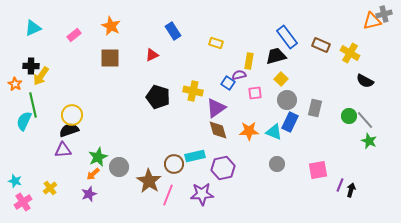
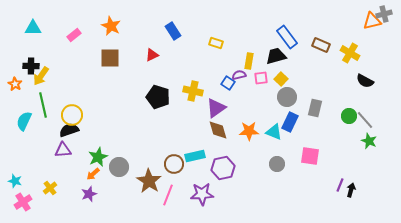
cyan triangle at (33, 28): rotated 24 degrees clockwise
pink square at (255, 93): moved 6 px right, 15 px up
gray circle at (287, 100): moved 3 px up
green line at (33, 105): moved 10 px right
pink square at (318, 170): moved 8 px left, 14 px up; rotated 18 degrees clockwise
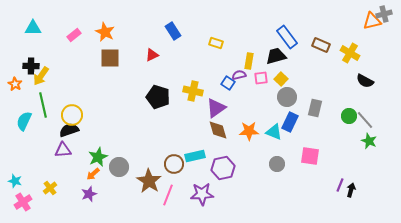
orange star at (111, 26): moved 6 px left, 6 px down
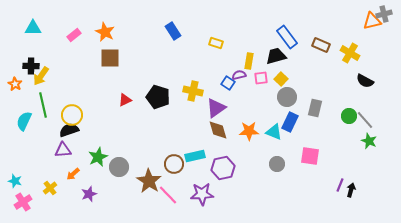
red triangle at (152, 55): moved 27 px left, 45 px down
orange arrow at (93, 174): moved 20 px left
pink line at (168, 195): rotated 65 degrees counterclockwise
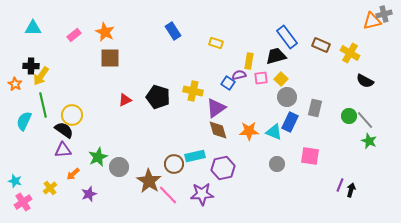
black semicircle at (69, 130): moved 5 px left; rotated 54 degrees clockwise
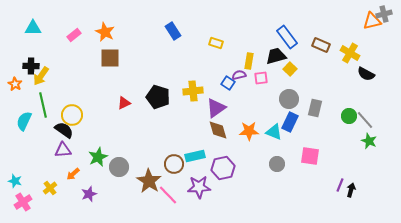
yellow square at (281, 79): moved 9 px right, 10 px up
black semicircle at (365, 81): moved 1 px right, 7 px up
yellow cross at (193, 91): rotated 18 degrees counterclockwise
gray circle at (287, 97): moved 2 px right, 2 px down
red triangle at (125, 100): moved 1 px left, 3 px down
purple star at (202, 194): moved 3 px left, 7 px up
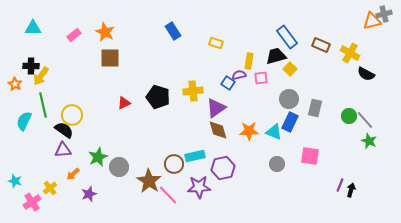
pink cross at (23, 202): moved 9 px right
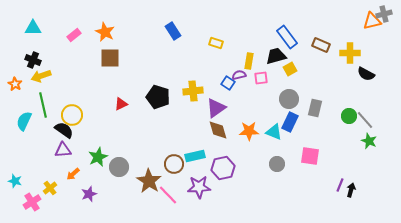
yellow cross at (350, 53): rotated 30 degrees counterclockwise
black cross at (31, 66): moved 2 px right, 6 px up; rotated 21 degrees clockwise
yellow square at (290, 69): rotated 16 degrees clockwise
yellow arrow at (41, 76): rotated 36 degrees clockwise
red triangle at (124, 103): moved 3 px left, 1 px down
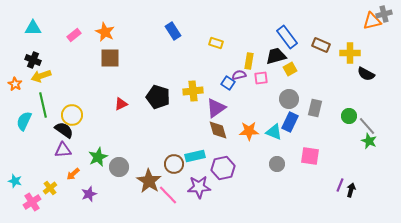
gray line at (365, 120): moved 2 px right, 6 px down
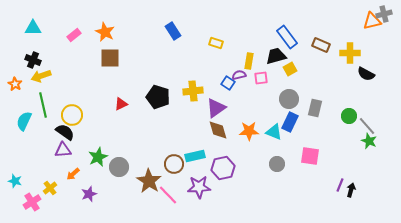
black semicircle at (64, 130): moved 1 px right, 2 px down
